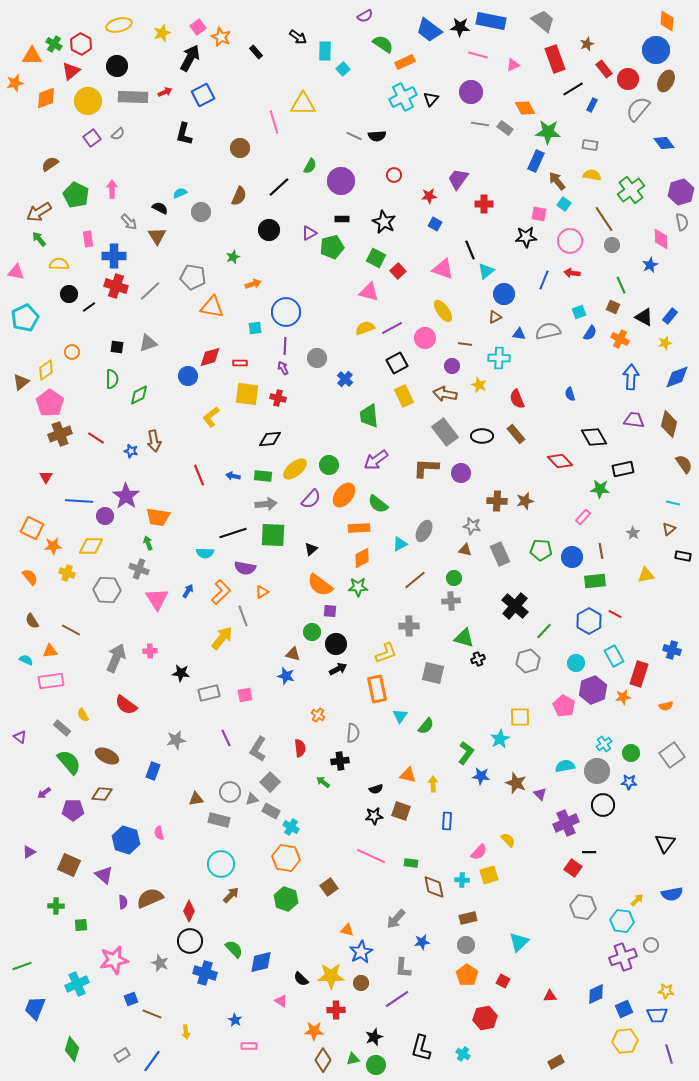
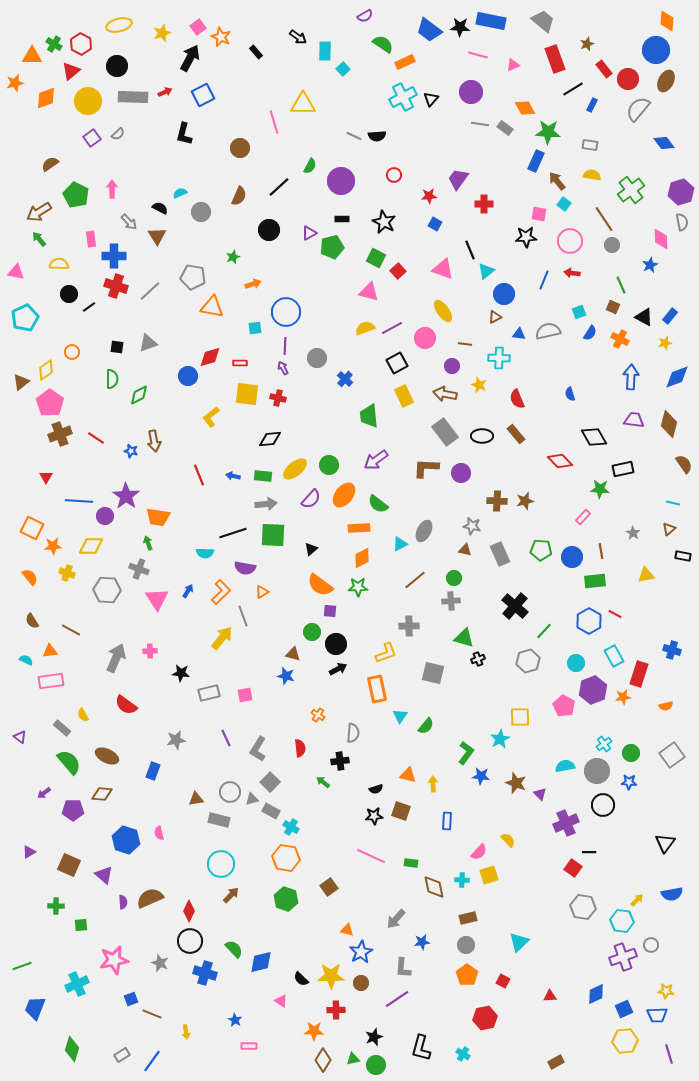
pink rectangle at (88, 239): moved 3 px right
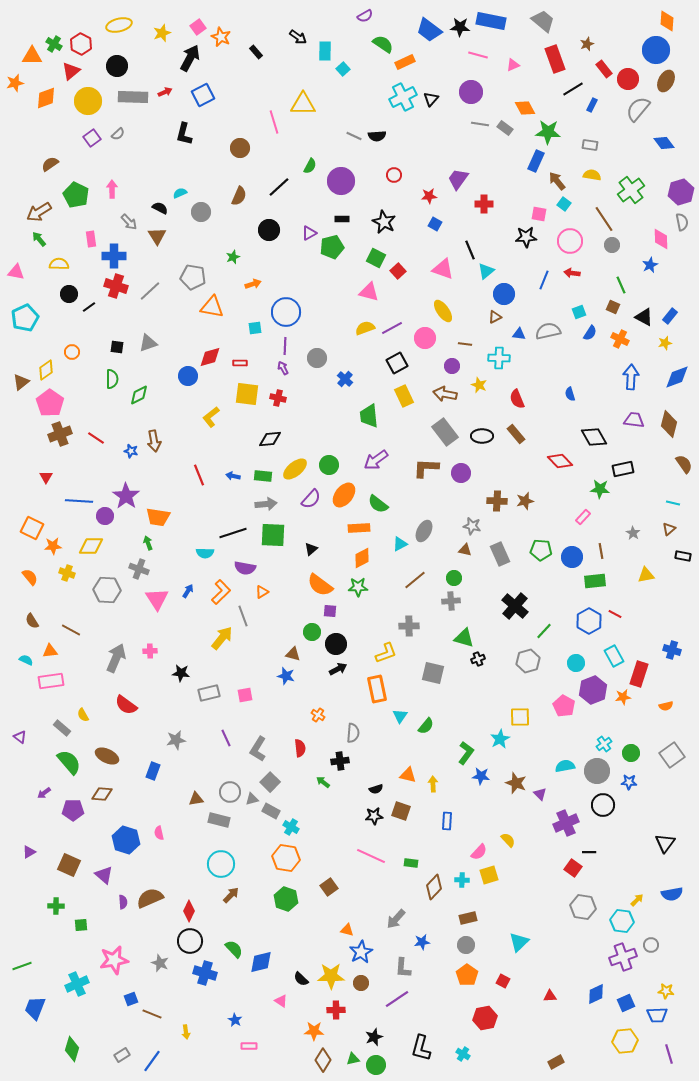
brown diamond at (434, 887): rotated 55 degrees clockwise
blue square at (624, 1009): moved 2 px right, 6 px up
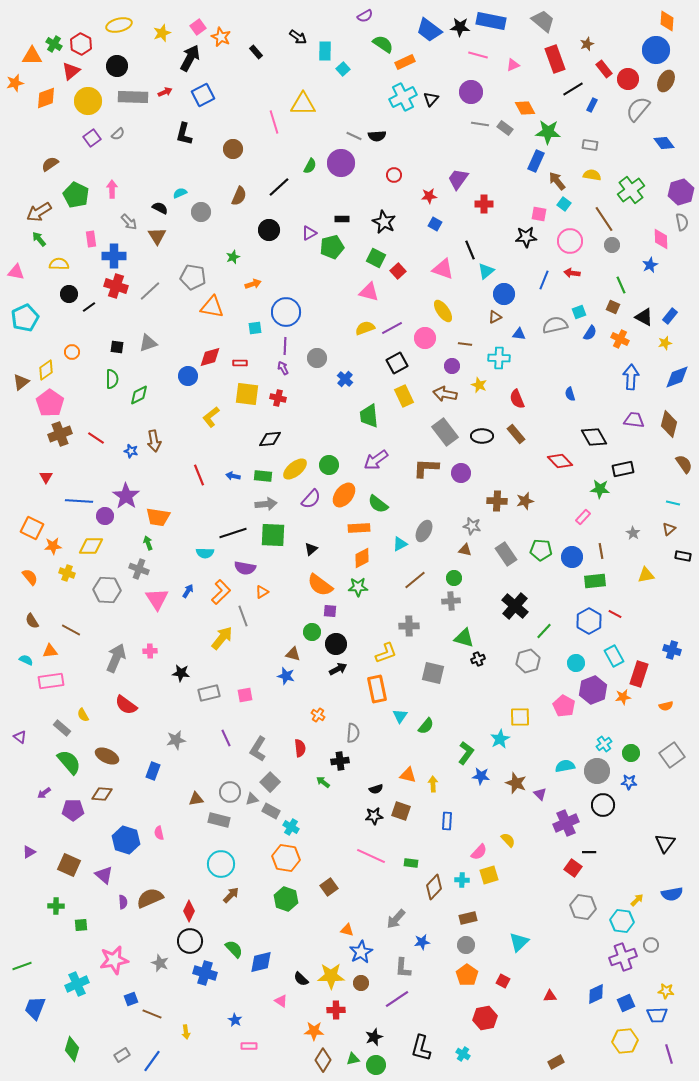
brown circle at (240, 148): moved 7 px left, 1 px down
purple circle at (341, 181): moved 18 px up
gray semicircle at (548, 331): moved 7 px right, 6 px up
gray rectangle at (500, 554): moved 6 px right; rotated 10 degrees counterclockwise
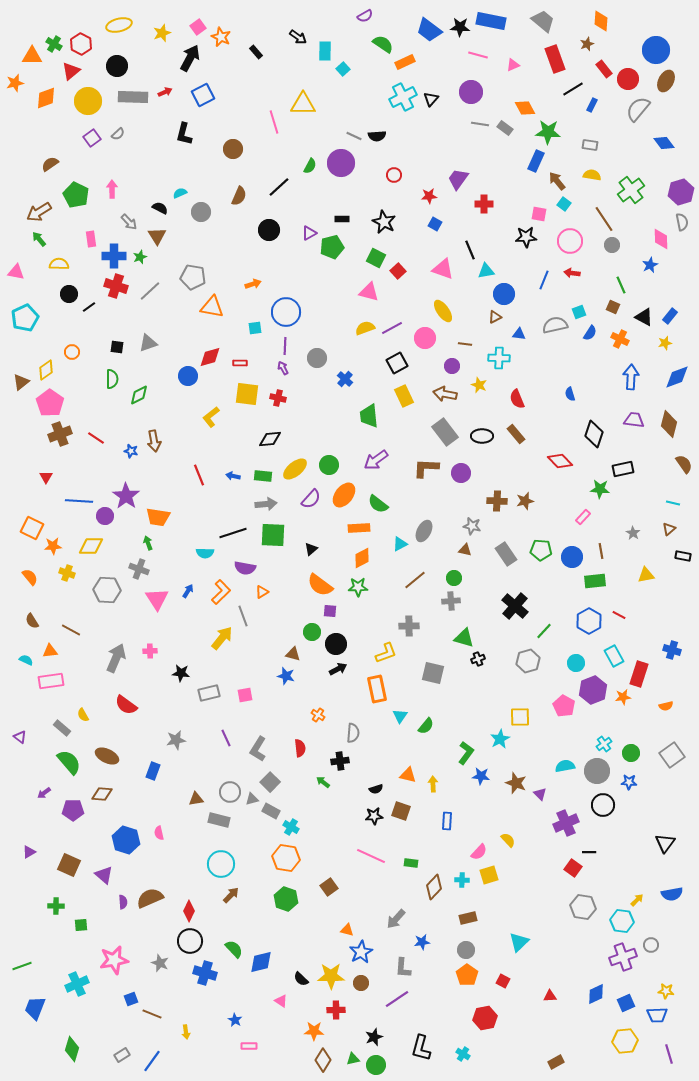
orange diamond at (667, 21): moved 66 px left
green star at (233, 257): moved 93 px left
cyan triangle at (486, 271): rotated 30 degrees clockwise
black diamond at (594, 437): moved 3 px up; rotated 48 degrees clockwise
red line at (615, 614): moved 4 px right, 1 px down
gray circle at (466, 945): moved 5 px down
